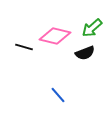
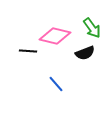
green arrow: rotated 85 degrees counterclockwise
black line: moved 4 px right, 4 px down; rotated 12 degrees counterclockwise
blue line: moved 2 px left, 11 px up
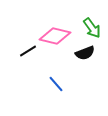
black line: rotated 36 degrees counterclockwise
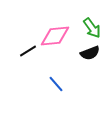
pink diamond: rotated 20 degrees counterclockwise
black semicircle: moved 5 px right
